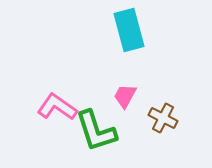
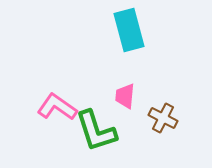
pink trapezoid: rotated 24 degrees counterclockwise
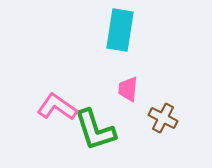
cyan rectangle: moved 9 px left; rotated 24 degrees clockwise
pink trapezoid: moved 3 px right, 7 px up
green L-shape: moved 1 px left, 1 px up
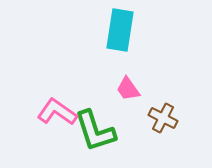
pink trapezoid: rotated 40 degrees counterclockwise
pink L-shape: moved 5 px down
green L-shape: moved 1 px down
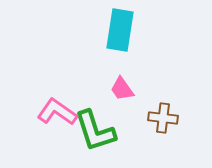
pink trapezoid: moved 6 px left
brown cross: rotated 20 degrees counterclockwise
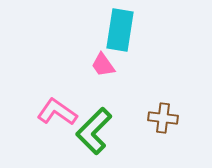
pink trapezoid: moved 19 px left, 24 px up
green L-shape: moved 1 px left; rotated 63 degrees clockwise
